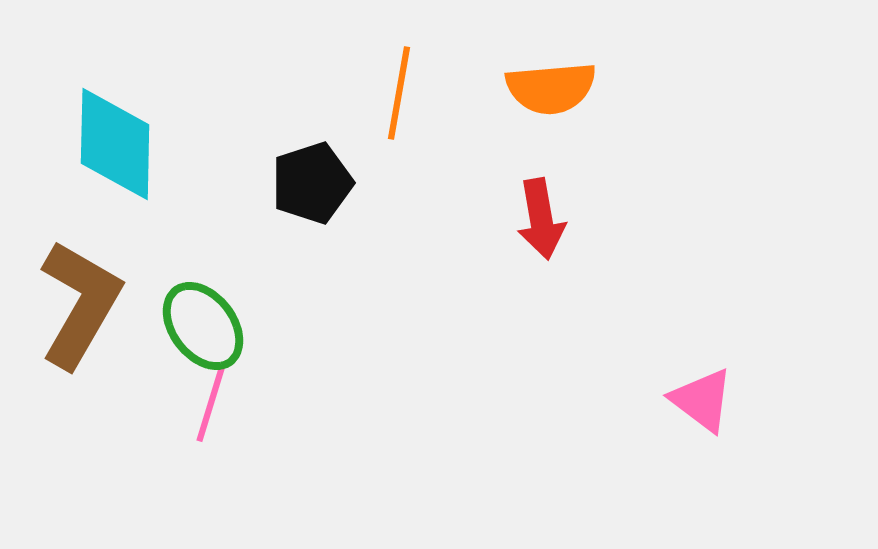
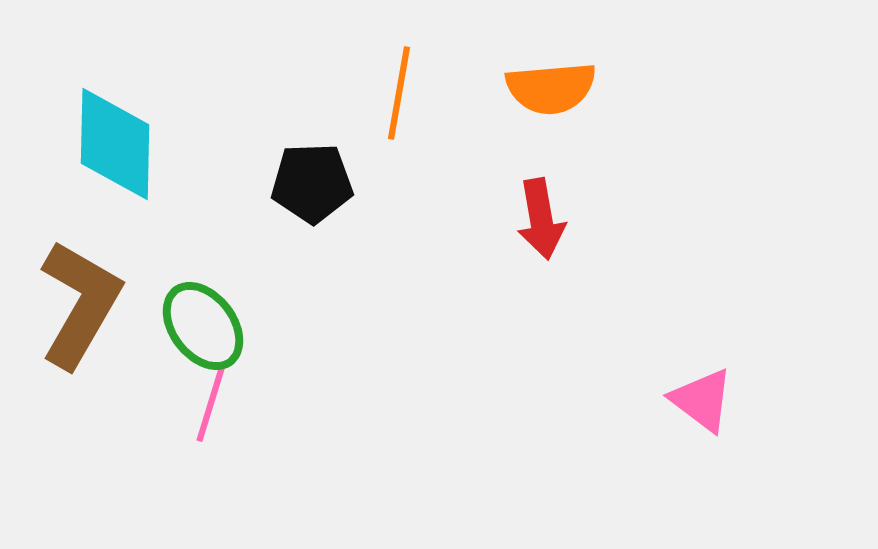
black pentagon: rotated 16 degrees clockwise
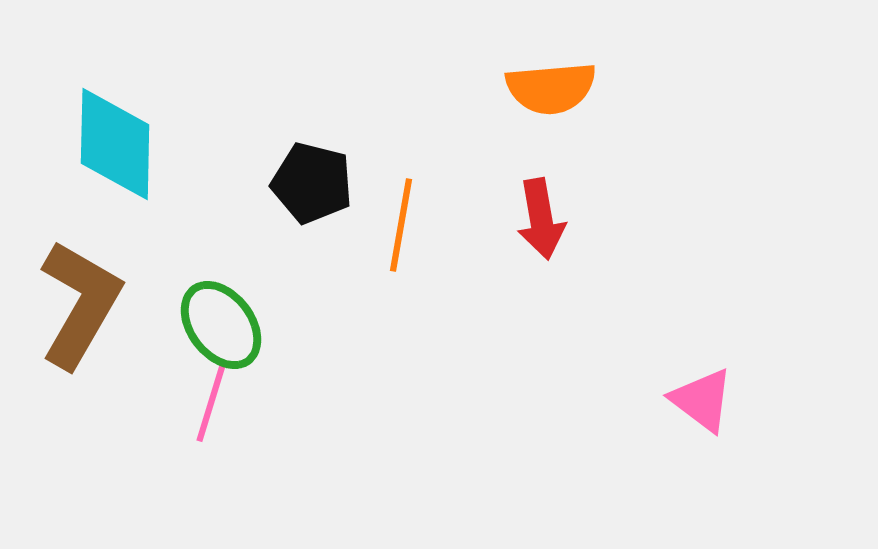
orange line: moved 2 px right, 132 px down
black pentagon: rotated 16 degrees clockwise
green ellipse: moved 18 px right, 1 px up
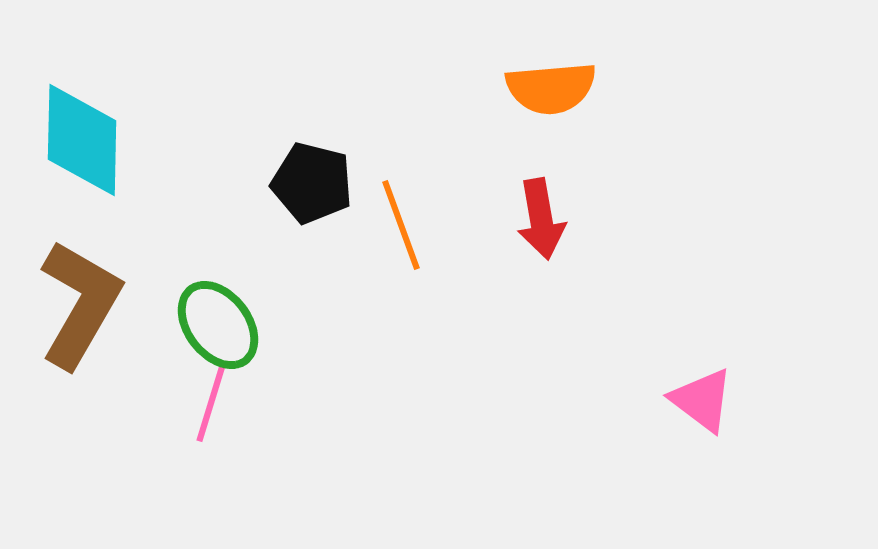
cyan diamond: moved 33 px left, 4 px up
orange line: rotated 30 degrees counterclockwise
green ellipse: moved 3 px left
